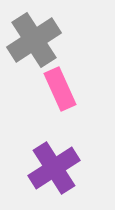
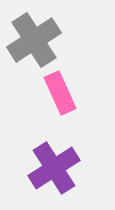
pink rectangle: moved 4 px down
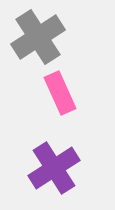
gray cross: moved 4 px right, 3 px up
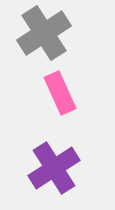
gray cross: moved 6 px right, 4 px up
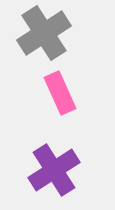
purple cross: moved 2 px down
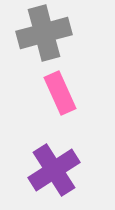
gray cross: rotated 18 degrees clockwise
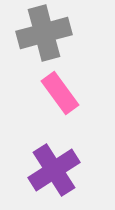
pink rectangle: rotated 12 degrees counterclockwise
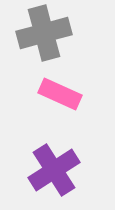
pink rectangle: moved 1 px down; rotated 30 degrees counterclockwise
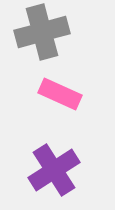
gray cross: moved 2 px left, 1 px up
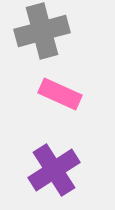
gray cross: moved 1 px up
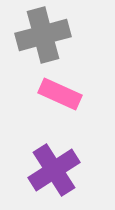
gray cross: moved 1 px right, 4 px down
